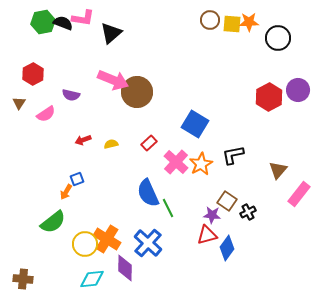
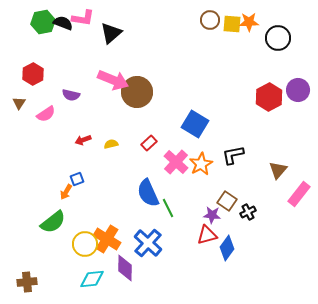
brown cross at (23, 279): moved 4 px right, 3 px down; rotated 12 degrees counterclockwise
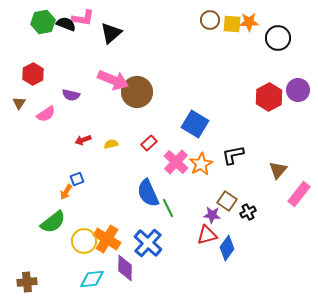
black semicircle at (63, 23): moved 3 px right, 1 px down
yellow circle at (85, 244): moved 1 px left, 3 px up
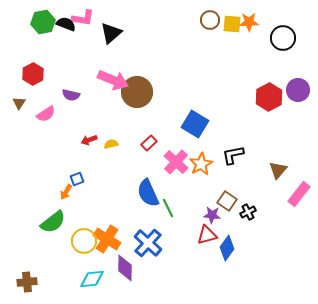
black circle at (278, 38): moved 5 px right
red arrow at (83, 140): moved 6 px right
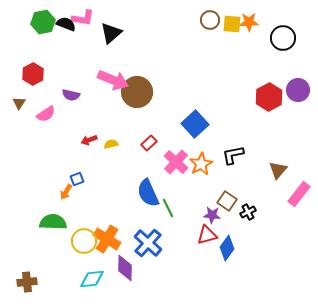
blue square at (195, 124): rotated 16 degrees clockwise
green semicircle at (53, 222): rotated 140 degrees counterclockwise
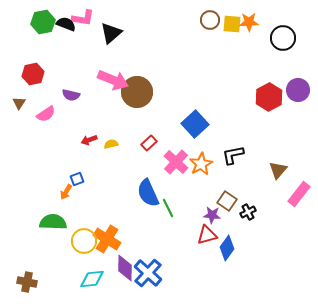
red hexagon at (33, 74): rotated 15 degrees clockwise
blue cross at (148, 243): moved 30 px down
brown cross at (27, 282): rotated 18 degrees clockwise
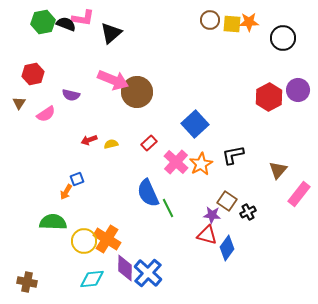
red triangle at (207, 235): rotated 30 degrees clockwise
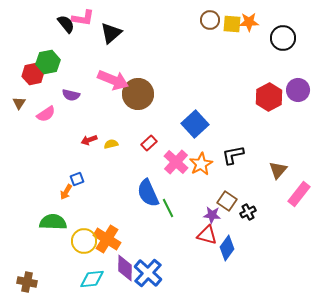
green hexagon at (43, 22): moved 5 px right, 40 px down
black semicircle at (66, 24): rotated 30 degrees clockwise
brown circle at (137, 92): moved 1 px right, 2 px down
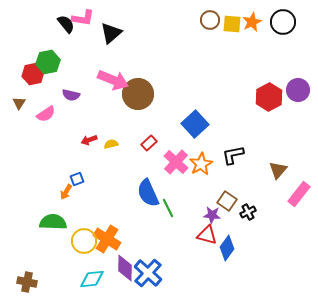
orange star at (249, 22): moved 3 px right; rotated 24 degrees counterclockwise
black circle at (283, 38): moved 16 px up
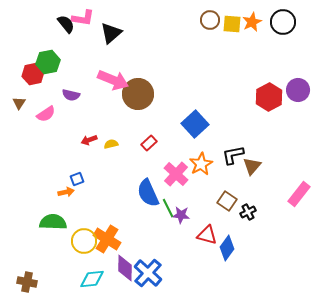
pink cross at (176, 162): moved 12 px down
brown triangle at (278, 170): moved 26 px left, 4 px up
orange arrow at (66, 192): rotated 133 degrees counterclockwise
purple star at (212, 215): moved 31 px left
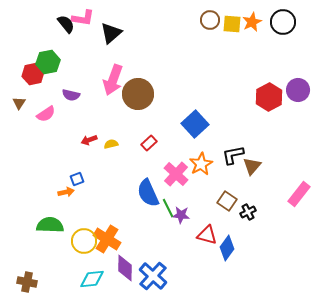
pink arrow at (113, 80): rotated 88 degrees clockwise
green semicircle at (53, 222): moved 3 px left, 3 px down
blue cross at (148, 273): moved 5 px right, 3 px down
